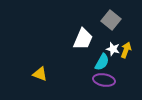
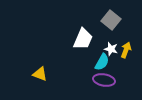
white star: moved 2 px left
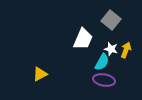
yellow triangle: rotated 49 degrees counterclockwise
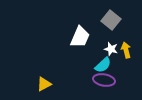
white trapezoid: moved 3 px left, 2 px up
yellow arrow: rotated 35 degrees counterclockwise
cyan semicircle: moved 1 px right, 3 px down; rotated 18 degrees clockwise
yellow triangle: moved 4 px right, 10 px down
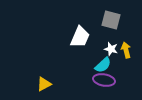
gray square: rotated 24 degrees counterclockwise
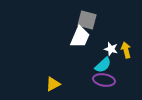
gray square: moved 24 px left
yellow triangle: moved 9 px right
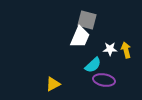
white star: moved 1 px left; rotated 16 degrees counterclockwise
cyan semicircle: moved 10 px left
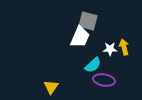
gray square: moved 1 px right, 1 px down
yellow arrow: moved 2 px left, 3 px up
yellow triangle: moved 2 px left, 3 px down; rotated 28 degrees counterclockwise
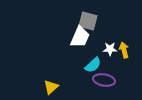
yellow arrow: moved 3 px down
yellow triangle: rotated 14 degrees clockwise
